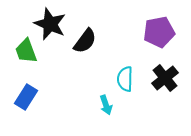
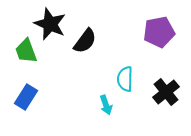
black cross: moved 1 px right, 14 px down
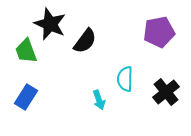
cyan arrow: moved 7 px left, 5 px up
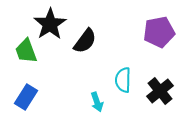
black star: rotated 16 degrees clockwise
cyan semicircle: moved 2 px left, 1 px down
black cross: moved 6 px left, 1 px up
cyan arrow: moved 2 px left, 2 px down
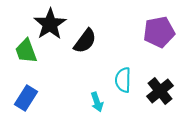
blue rectangle: moved 1 px down
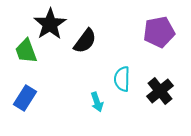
cyan semicircle: moved 1 px left, 1 px up
blue rectangle: moved 1 px left
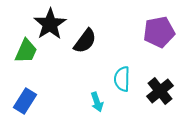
green trapezoid: rotated 136 degrees counterclockwise
blue rectangle: moved 3 px down
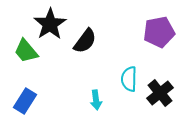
green trapezoid: rotated 116 degrees clockwise
cyan semicircle: moved 7 px right
black cross: moved 2 px down
cyan arrow: moved 1 px left, 2 px up; rotated 12 degrees clockwise
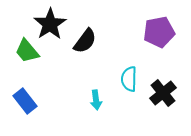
green trapezoid: moved 1 px right
black cross: moved 3 px right
blue rectangle: rotated 70 degrees counterclockwise
